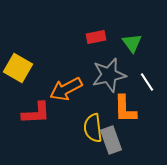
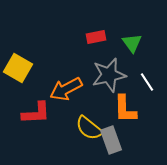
yellow semicircle: moved 4 px left; rotated 44 degrees counterclockwise
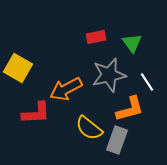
orange L-shape: moved 5 px right; rotated 104 degrees counterclockwise
gray rectangle: moved 6 px right; rotated 40 degrees clockwise
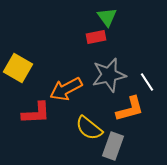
green triangle: moved 25 px left, 26 px up
gray rectangle: moved 4 px left, 6 px down
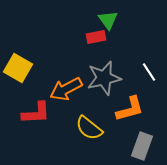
green triangle: moved 1 px right, 3 px down
gray star: moved 5 px left, 3 px down
white line: moved 2 px right, 10 px up
gray rectangle: moved 29 px right
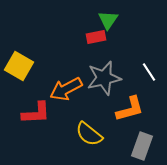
green triangle: rotated 10 degrees clockwise
yellow square: moved 1 px right, 2 px up
yellow semicircle: moved 6 px down
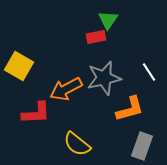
yellow semicircle: moved 12 px left, 10 px down
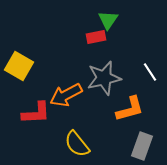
white line: moved 1 px right
orange arrow: moved 6 px down
yellow semicircle: rotated 12 degrees clockwise
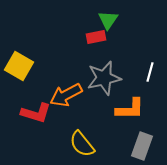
white line: rotated 48 degrees clockwise
orange L-shape: rotated 16 degrees clockwise
red L-shape: rotated 20 degrees clockwise
yellow semicircle: moved 5 px right
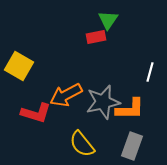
gray star: moved 1 px left, 24 px down
gray rectangle: moved 10 px left
